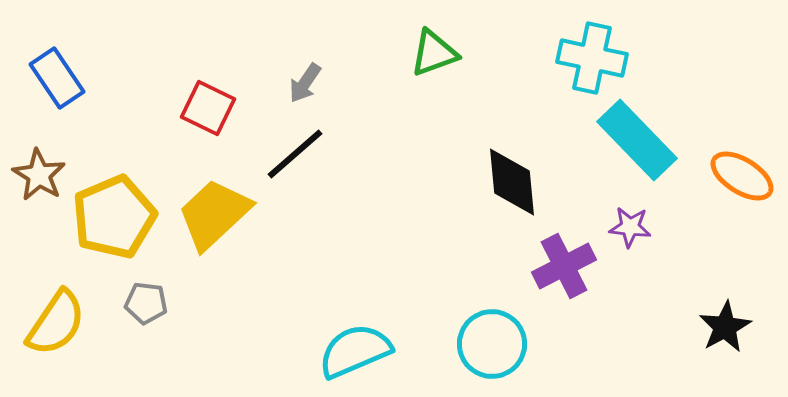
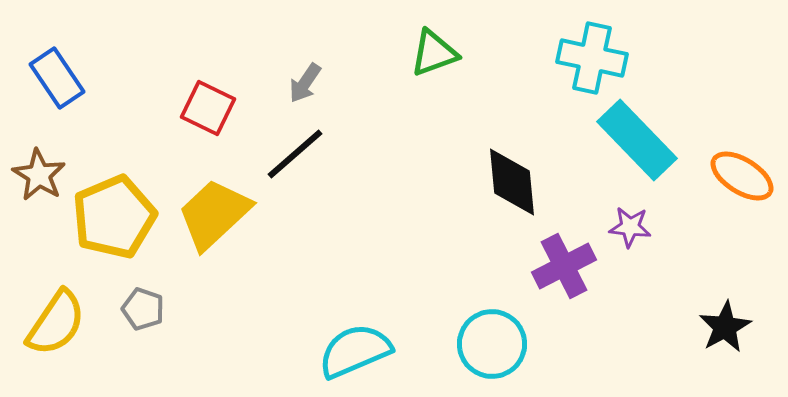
gray pentagon: moved 3 px left, 6 px down; rotated 12 degrees clockwise
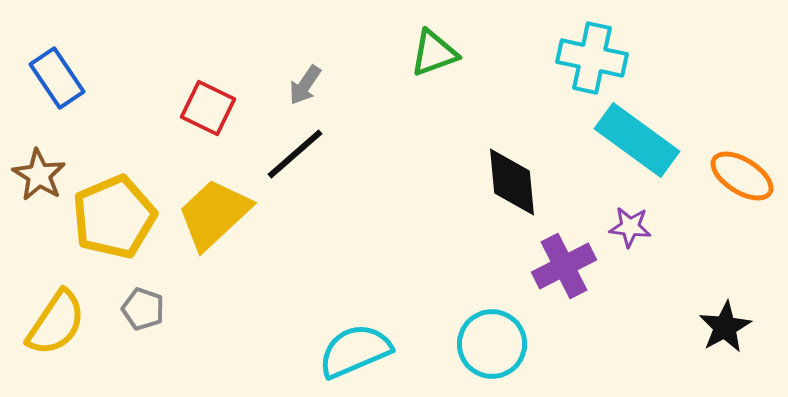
gray arrow: moved 2 px down
cyan rectangle: rotated 10 degrees counterclockwise
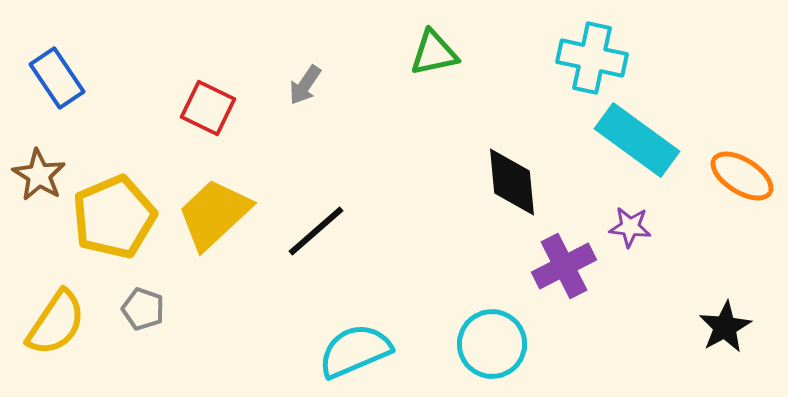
green triangle: rotated 8 degrees clockwise
black line: moved 21 px right, 77 px down
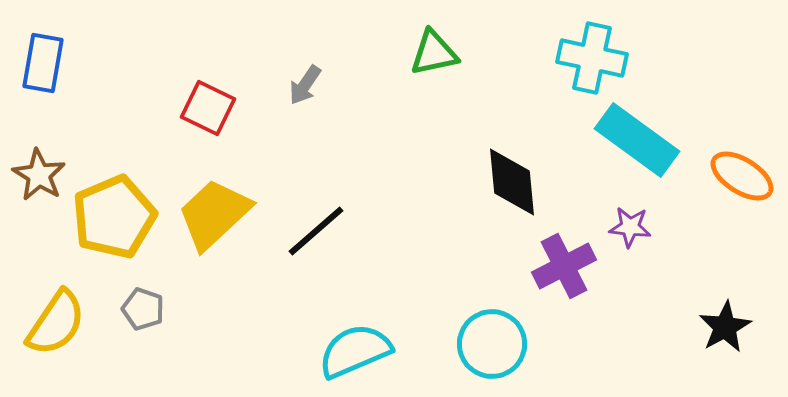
blue rectangle: moved 14 px left, 15 px up; rotated 44 degrees clockwise
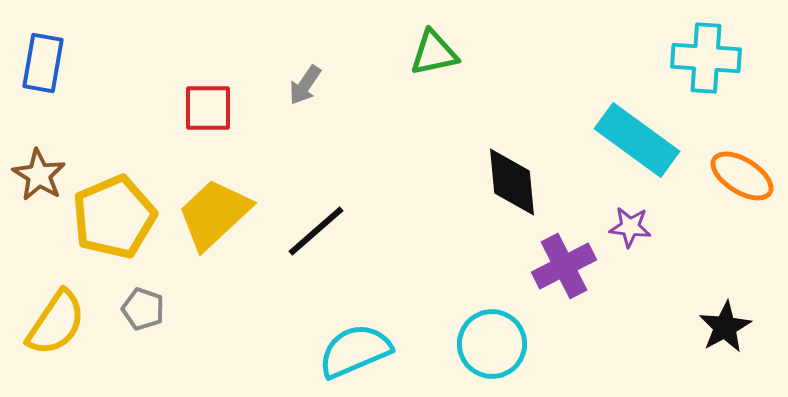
cyan cross: moved 114 px right; rotated 8 degrees counterclockwise
red square: rotated 26 degrees counterclockwise
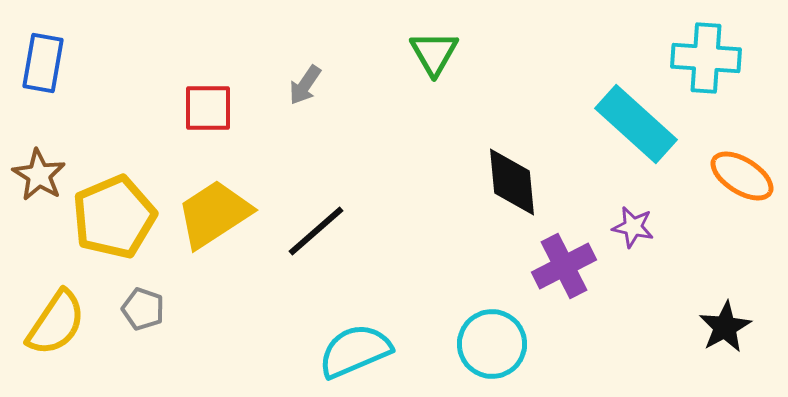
green triangle: rotated 48 degrees counterclockwise
cyan rectangle: moved 1 px left, 16 px up; rotated 6 degrees clockwise
yellow trapezoid: rotated 10 degrees clockwise
purple star: moved 3 px right; rotated 6 degrees clockwise
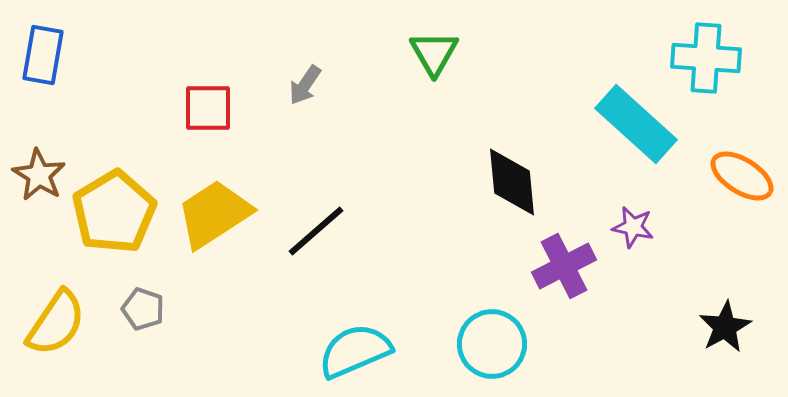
blue rectangle: moved 8 px up
yellow pentagon: moved 5 px up; rotated 8 degrees counterclockwise
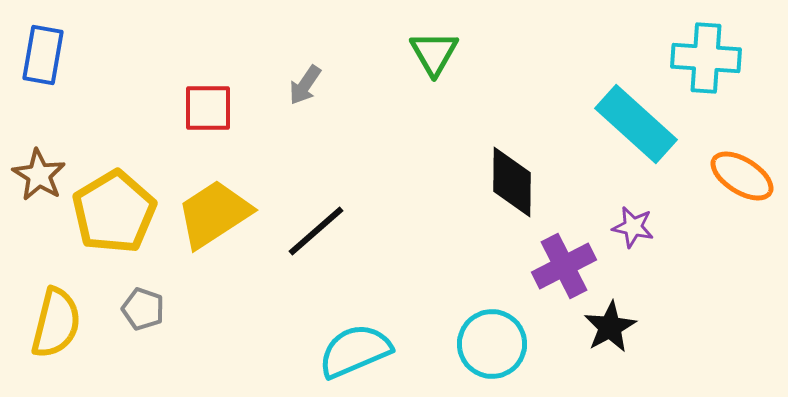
black diamond: rotated 6 degrees clockwise
yellow semicircle: rotated 20 degrees counterclockwise
black star: moved 115 px left
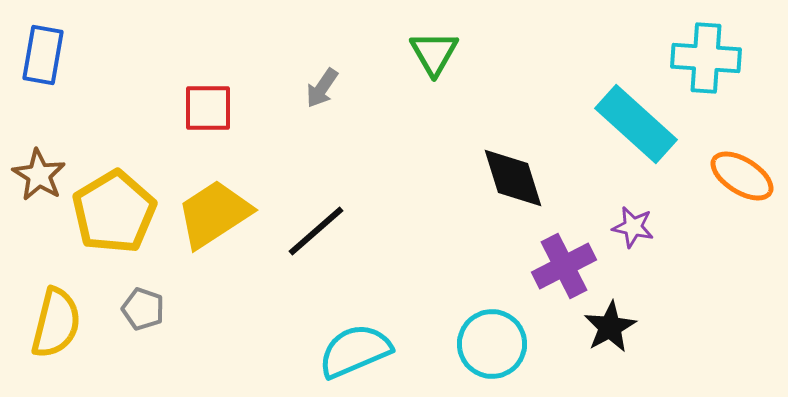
gray arrow: moved 17 px right, 3 px down
black diamond: moved 1 px right, 4 px up; rotated 18 degrees counterclockwise
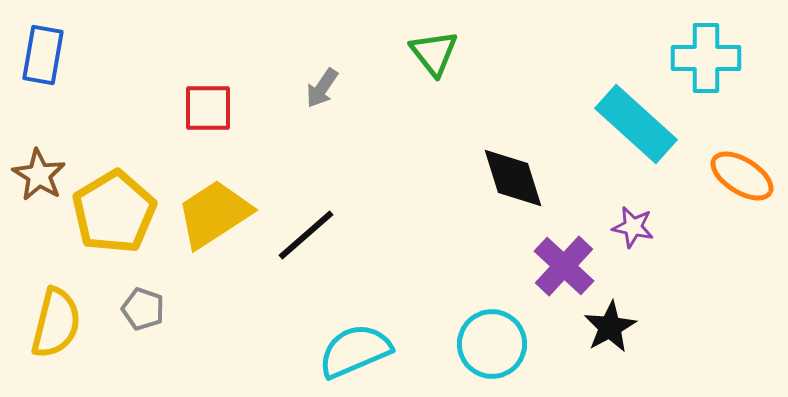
green triangle: rotated 8 degrees counterclockwise
cyan cross: rotated 4 degrees counterclockwise
black line: moved 10 px left, 4 px down
purple cross: rotated 20 degrees counterclockwise
